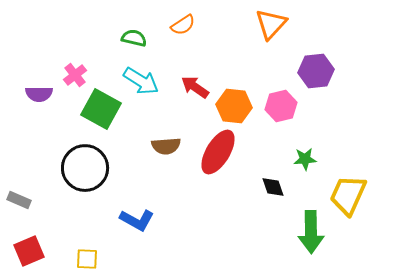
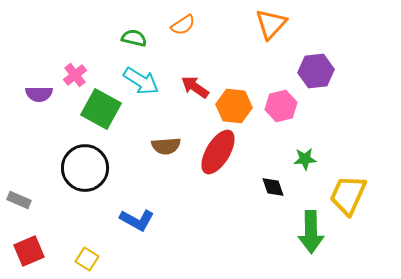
yellow square: rotated 30 degrees clockwise
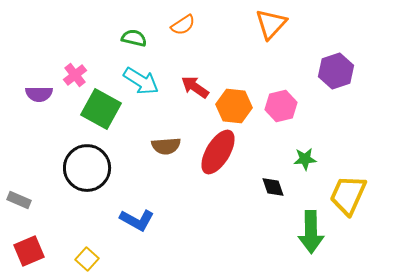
purple hexagon: moved 20 px right; rotated 12 degrees counterclockwise
black circle: moved 2 px right
yellow square: rotated 10 degrees clockwise
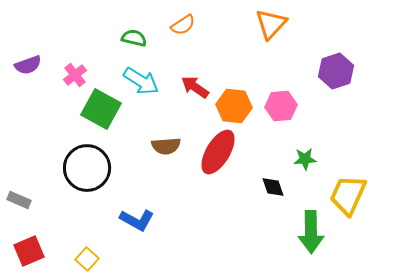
purple semicircle: moved 11 px left, 29 px up; rotated 20 degrees counterclockwise
pink hexagon: rotated 8 degrees clockwise
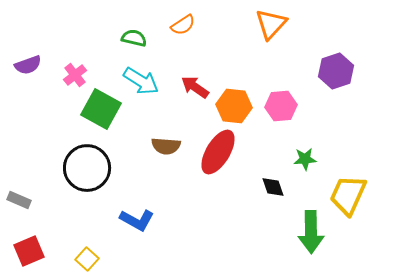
brown semicircle: rotated 8 degrees clockwise
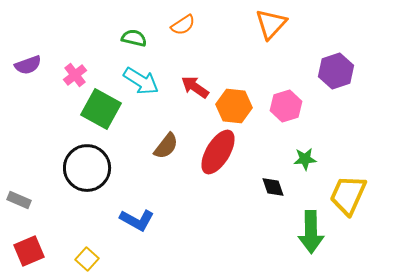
pink hexagon: moved 5 px right; rotated 12 degrees counterclockwise
brown semicircle: rotated 56 degrees counterclockwise
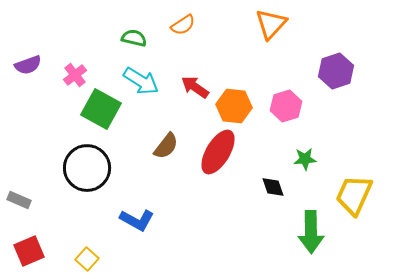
yellow trapezoid: moved 6 px right
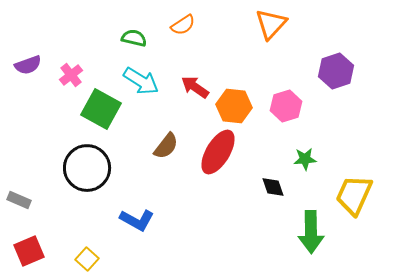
pink cross: moved 4 px left
